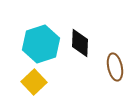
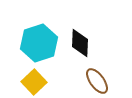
cyan hexagon: moved 2 px left, 1 px up
brown ellipse: moved 18 px left, 14 px down; rotated 24 degrees counterclockwise
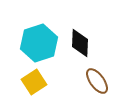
yellow square: rotated 10 degrees clockwise
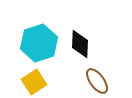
black diamond: moved 1 px down
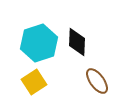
black diamond: moved 3 px left, 2 px up
